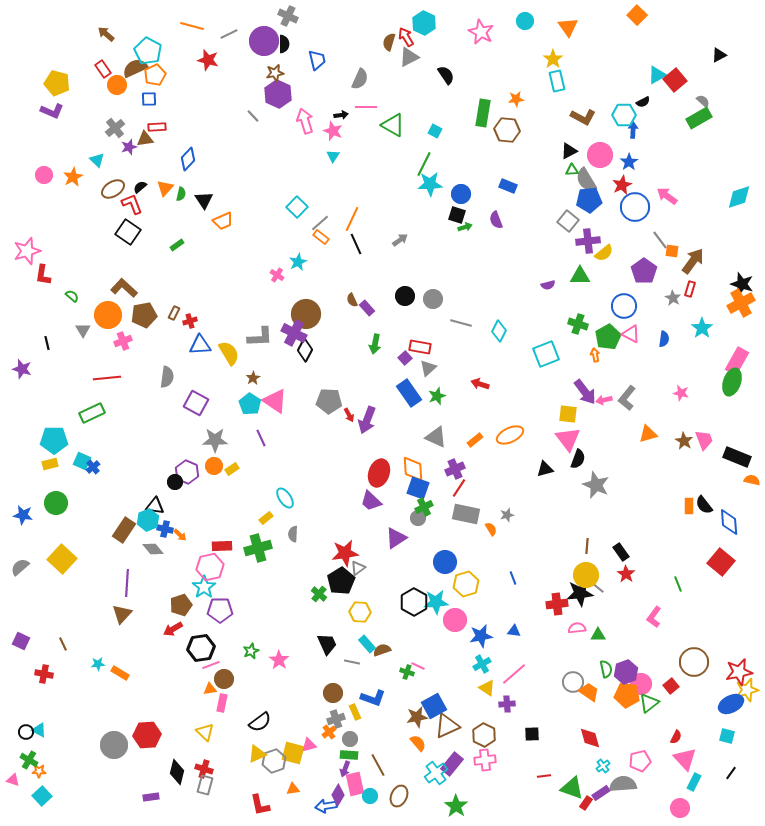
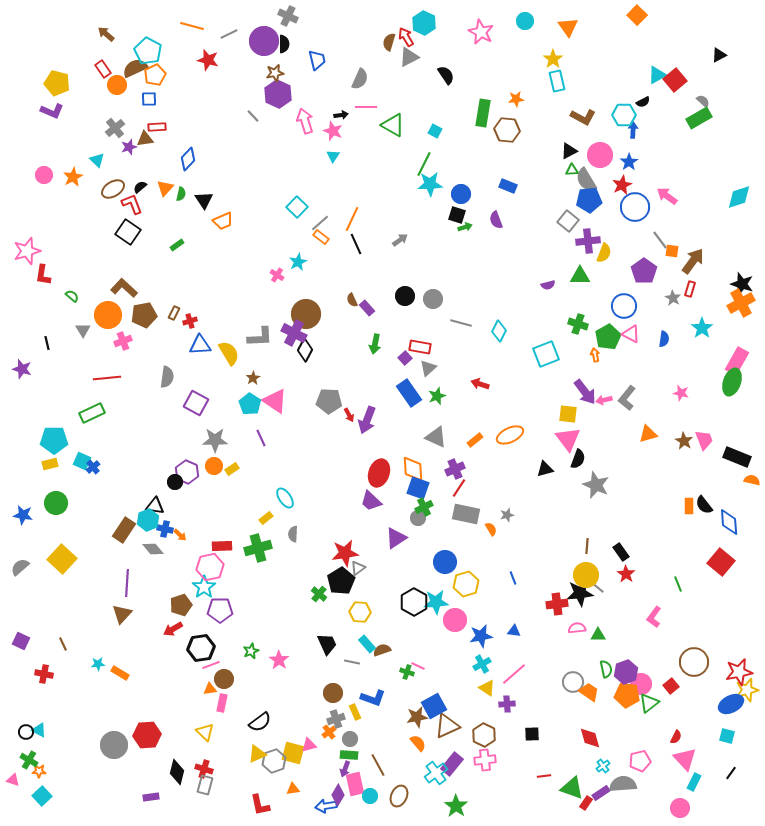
yellow semicircle at (604, 253): rotated 30 degrees counterclockwise
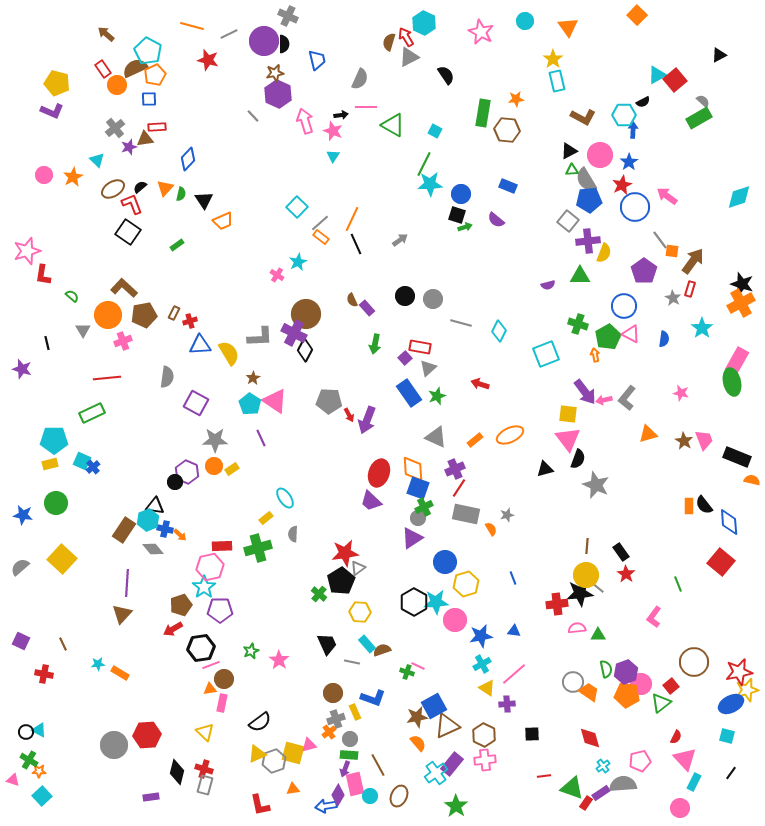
purple semicircle at (496, 220): rotated 30 degrees counterclockwise
green ellipse at (732, 382): rotated 32 degrees counterclockwise
purple triangle at (396, 538): moved 16 px right
green triangle at (649, 703): moved 12 px right
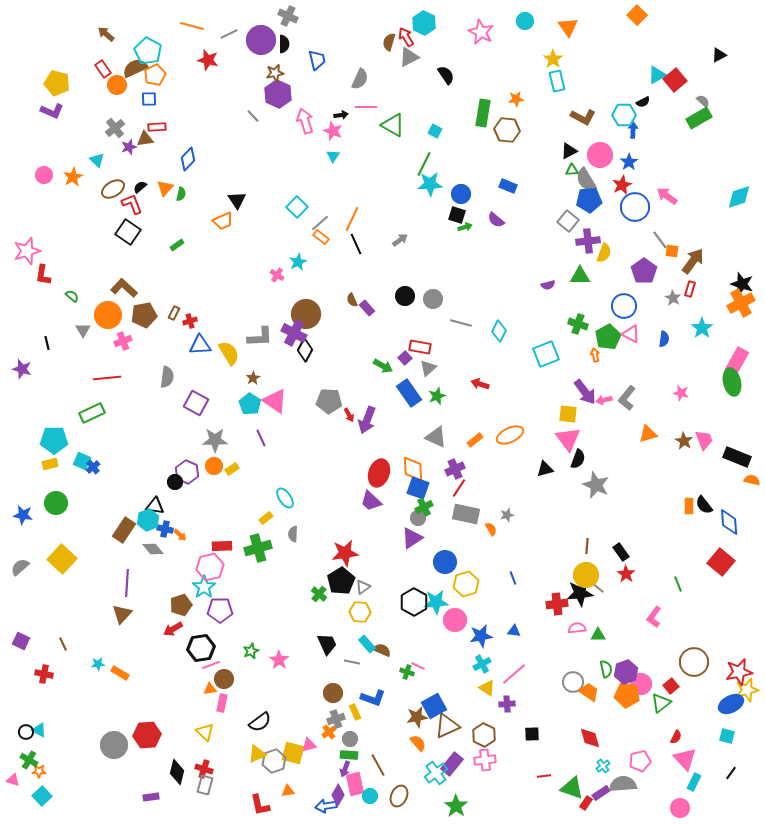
purple circle at (264, 41): moved 3 px left, 1 px up
black triangle at (204, 200): moved 33 px right
green arrow at (375, 344): moved 8 px right, 22 px down; rotated 72 degrees counterclockwise
gray triangle at (358, 568): moved 5 px right, 19 px down
brown semicircle at (382, 650): rotated 42 degrees clockwise
orange triangle at (293, 789): moved 5 px left, 2 px down
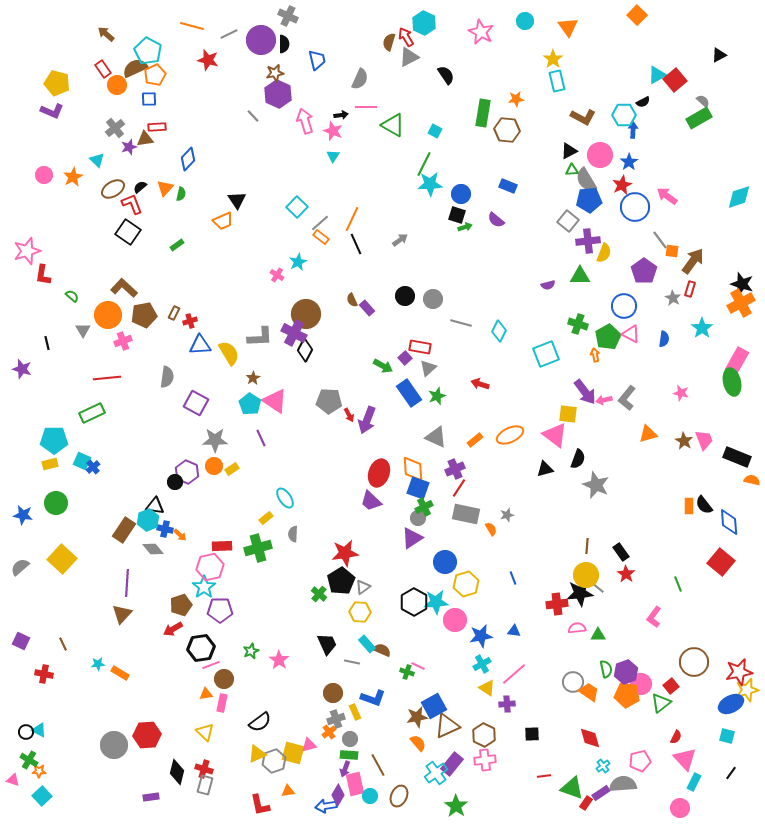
pink triangle at (568, 439): moved 13 px left, 4 px up; rotated 16 degrees counterclockwise
orange triangle at (210, 689): moved 4 px left, 5 px down
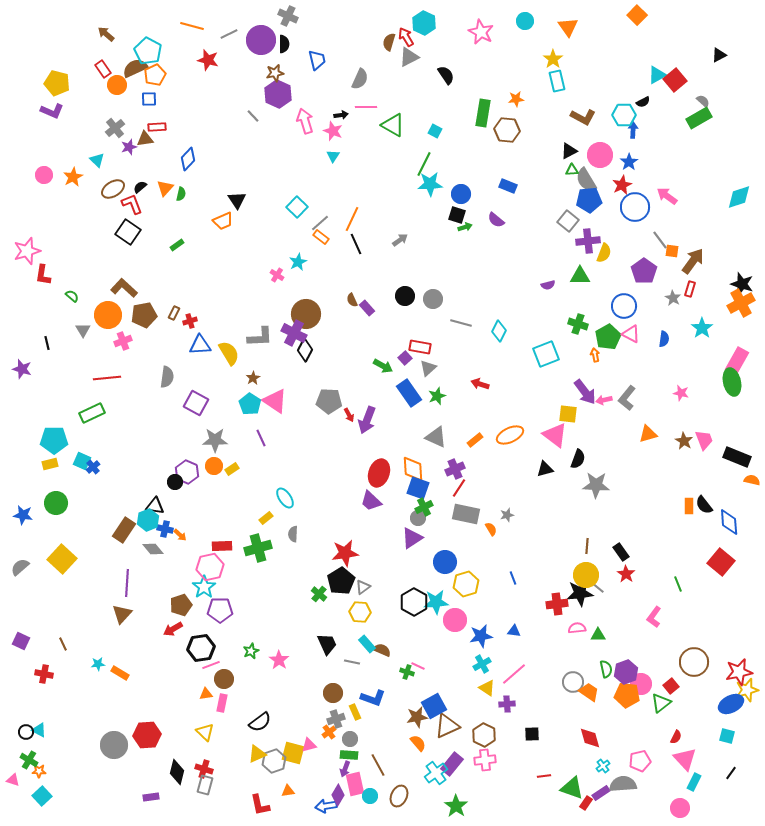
gray star at (596, 485): rotated 20 degrees counterclockwise
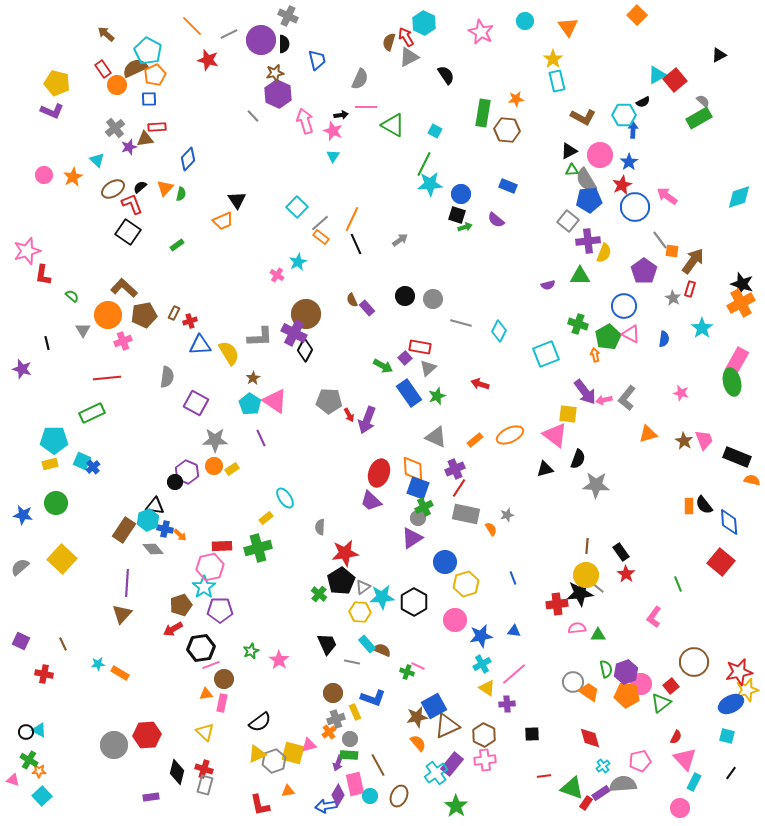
orange line at (192, 26): rotated 30 degrees clockwise
gray semicircle at (293, 534): moved 27 px right, 7 px up
cyan star at (436, 602): moved 54 px left, 5 px up
purple arrow at (345, 769): moved 7 px left, 6 px up
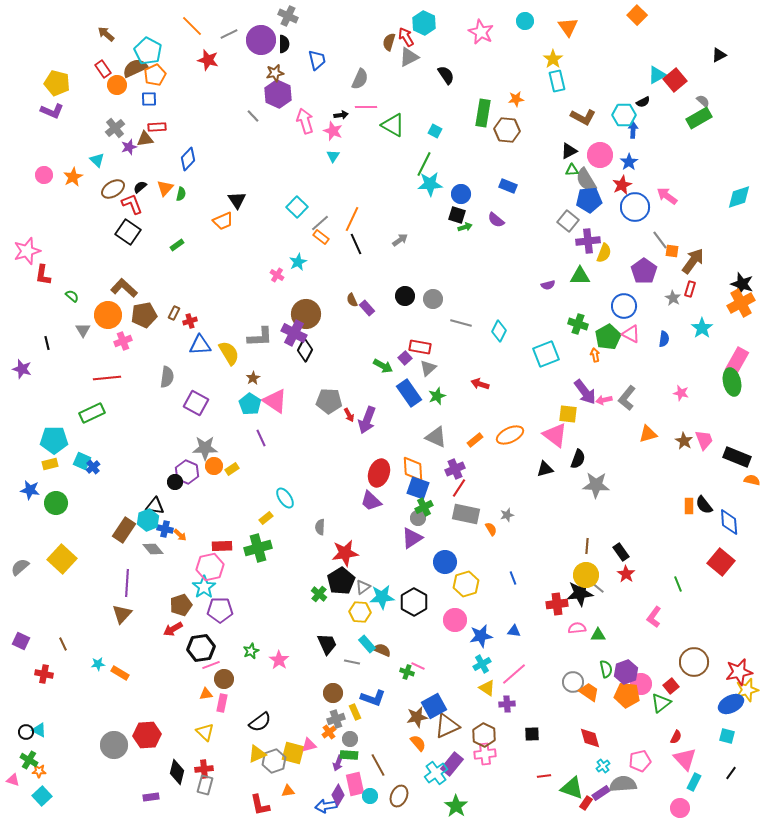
gray star at (215, 440): moved 10 px left, 8 px down
blue star at (23, 515): moved 7 px right, 25 px up
pink cross at (485, 760): moved 6 px up
red cross at (204, 769): rotated 24 degrees counterclockwise
